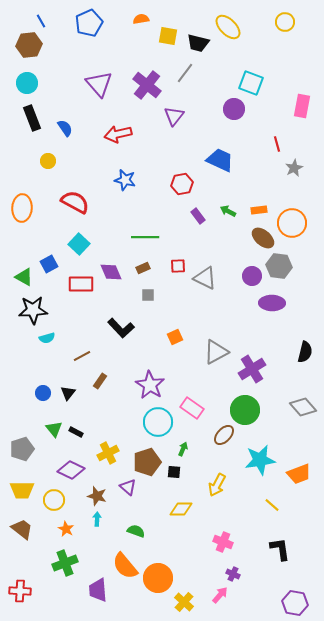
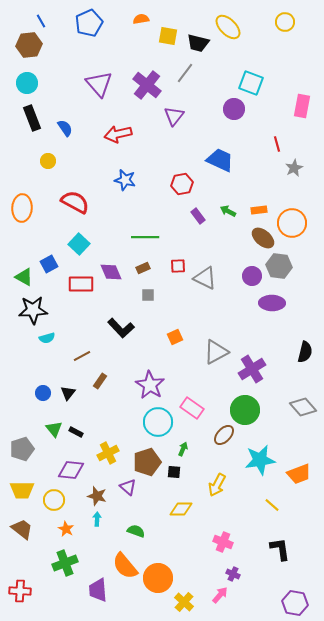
purple diamond at (71, 470): rotated 20 degrees counterclockwise
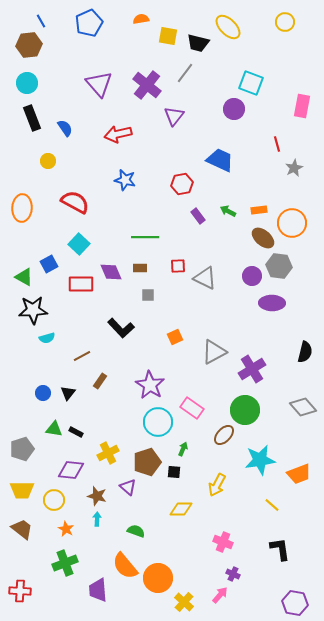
brown rectangle at (143, 268): moved 3 px left; rotated 24 degrees clockwise
gray triangle at (216, 352): moved 2 px left
green triangle at (54, 429): rotated 42 degrees counterclockwise
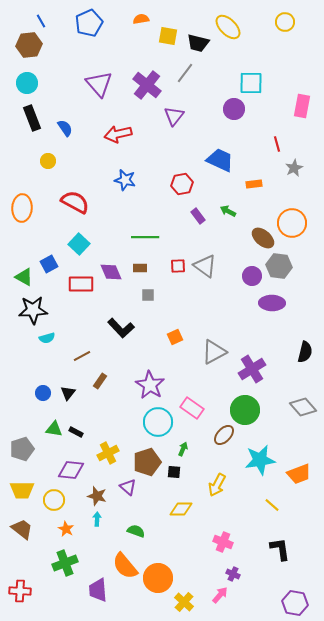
cyan square at (251, 83): rotated 20 degrees counterclockwise
orange rectangle at (259, 210): moved 5 px left, 26 px up
gray triangle at (205, 278): moved 12 px up; rotated 10 degrees clockwise
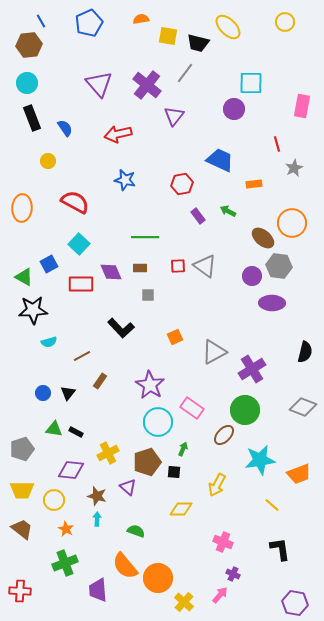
cyan semicircle at (47, 338): moved 2 px right, 4 px down
gray diamond at (303, 407): rotated 28 degrees counterclockwise
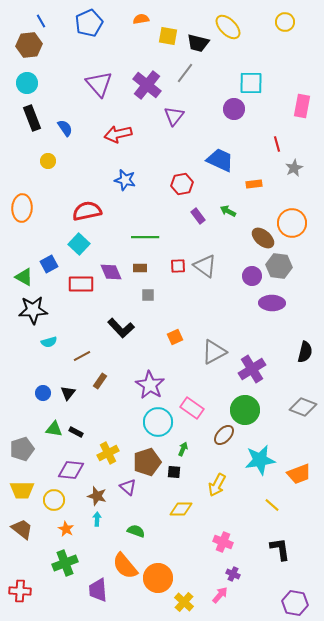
red semicircle at (75, 202): moved 12 px right, 9 px down; rotated 40 degrees counterclockwise
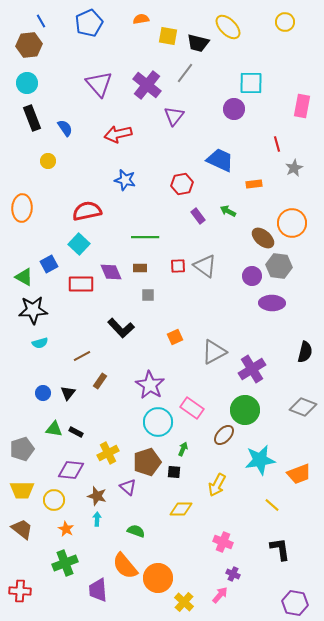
cyan semicircle at (49, 342): moved 9 px left, 1 px down
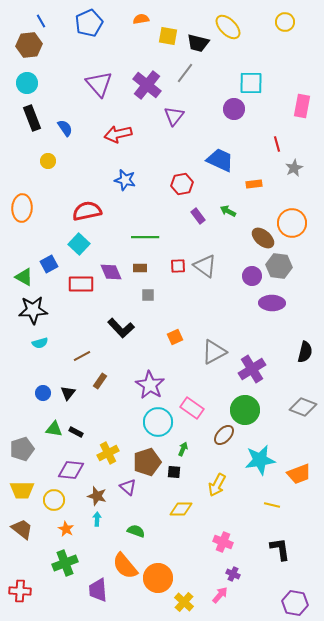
yellow line at (272, 505): rotated 28 degrees counterclockwise
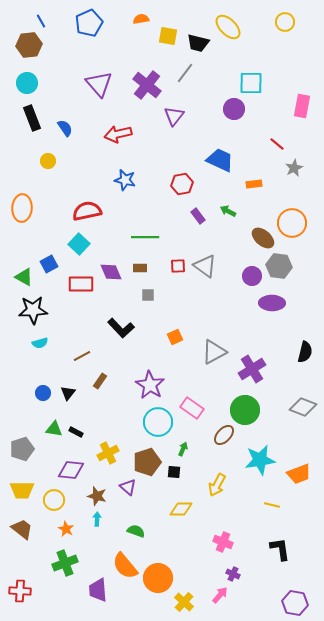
red line at (277, 144): rotated 35 degrees counterclockwise
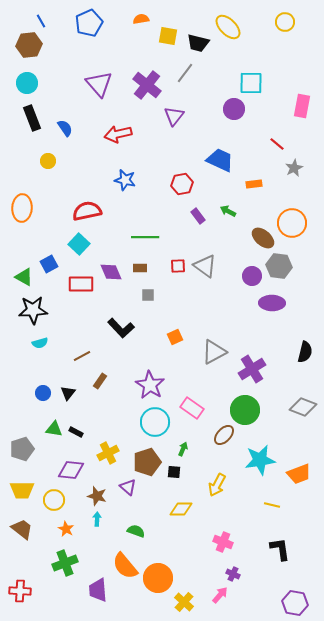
cyan circle at (158, 422): moved 3 px left
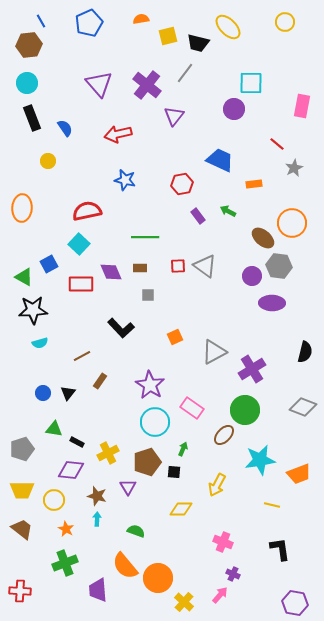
yellow square at (168, 36): rotated 24 degrees counterclockwise
black rectangle at (76, 432): moved 1 px right, 10 px down
purple triangle at (128, 487): rotated 18 degrees clockwise
